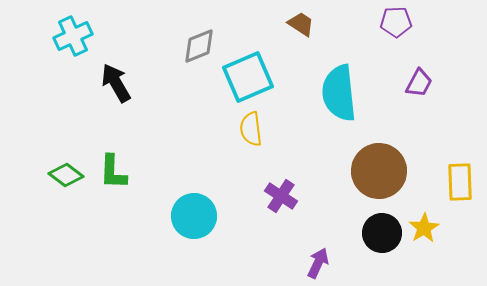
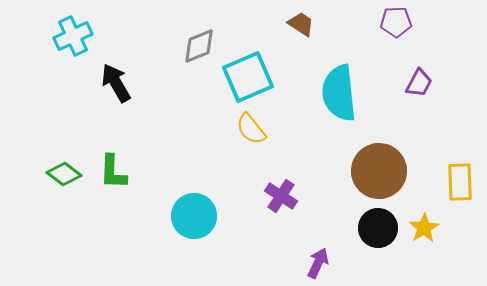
yellow semicircle: rotated 32 degrees counterclockwise
green diamond: moved 2 px left, 1 px up
black circle: moved 4 px left, 5 px up
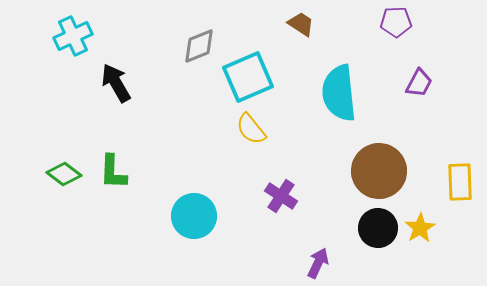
yellow star: moved 4 px left
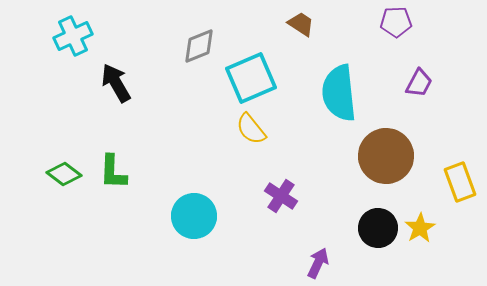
cyan square: moved 3 px right, 1 px down
brown circle: moved 7 px right, 15 px up
yellow rectangle: rotated 18 degrees counterclockwise
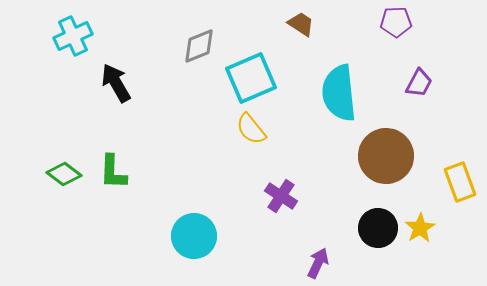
cyan circle: moved 20 px down
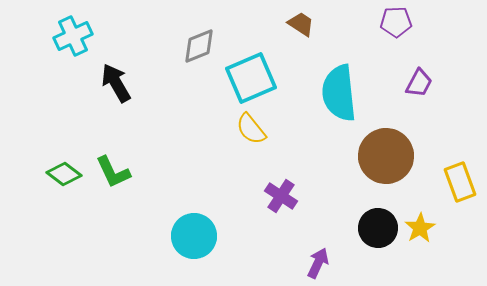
green L-shape: rotated 27 degrees counterclockwise
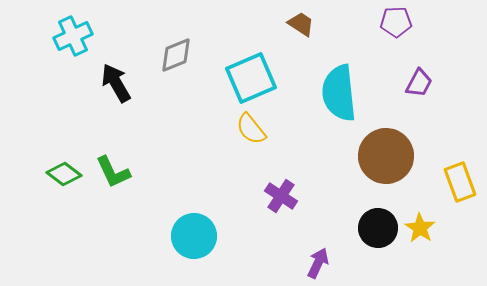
gray diamond: moved 23 px left, 9 px down
yellow star: rotated 8 degrees counterclockwise
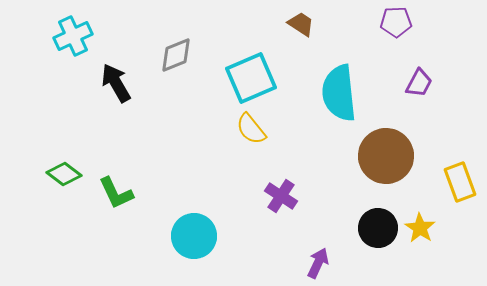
green L-shape: moved 3 px right, 21 px down
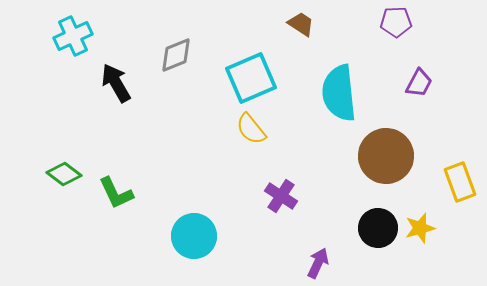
yellow star: rotated 24 degrees clockwise
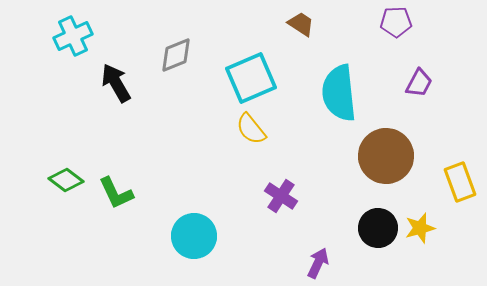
green diamond: moved 2 px right, 6 px down
